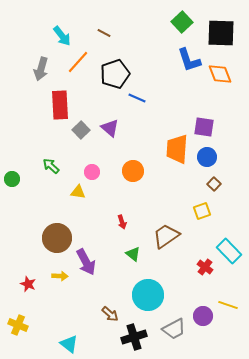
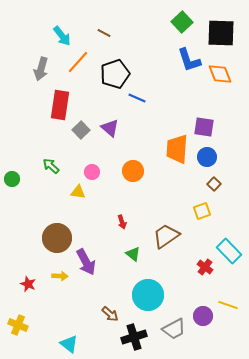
red rectangle: rotated 12 degrees clockwise
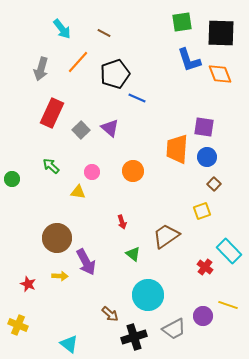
green square: rotated 35 degrees clockwise
cyan arrow: moved 7 px up
red rectangle: moved 8 px left, 8 px down; rotated 16 degrees clockwise
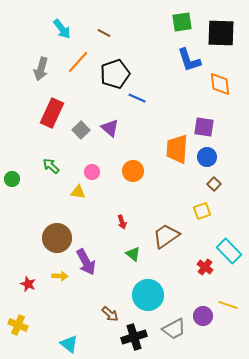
orange diamond: moved 10 px down; rotated 15 degrees clockwise
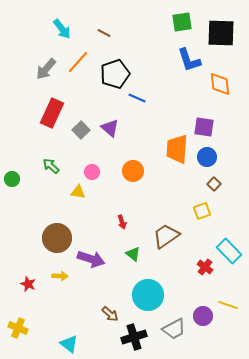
gray arrow: moved 5 px right; rotated 25 degrees clockwise
purple arrow: moved 5 px right, 3 px up; rotated 44 degrees counterclockwise
yellow cross: moved 3 px down
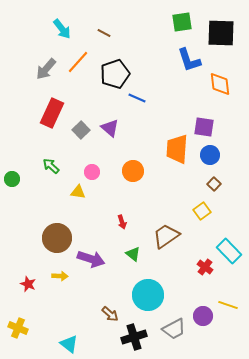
blue circle: moved 3 px right, 2 px up
yellow square: rotated 18 degrees counterclockwise
